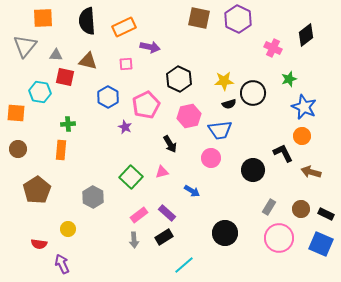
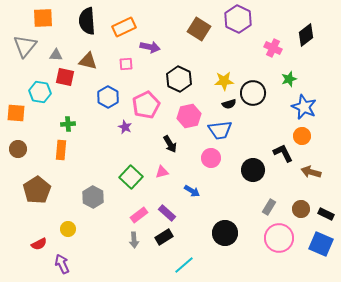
brown square at (199, 18): moved 11 px down; rotated 20 degrees clockwise
red semicircle at (39, 244): rotated 35 degrees counterclockwise
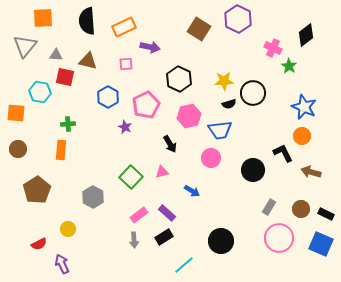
green star at (289, 79): moved 13 px up; rotated 21 degrees counterclockwise
black circle at (225, 233): moved 4 px left, 8 px down
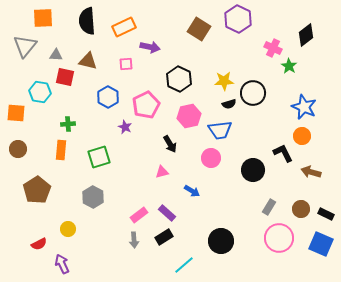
green square at (131, 177): moved 32 px left, 20 px up; rotated 30 degrees clockwise
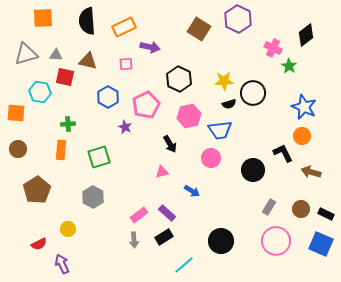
gray triangle at (25, 46): moved 1 px right, 8 px down; rotated 35 degrees clockwise
pink circle at (279, 238): moved 3 px left, 3 px down
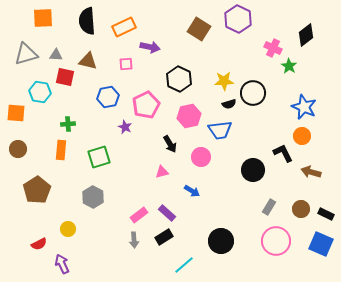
blue hexagon at (108, 97): rotated 20 degrees clockwise
pink circle at (211, 158): moved 10 px left, 1 px up
